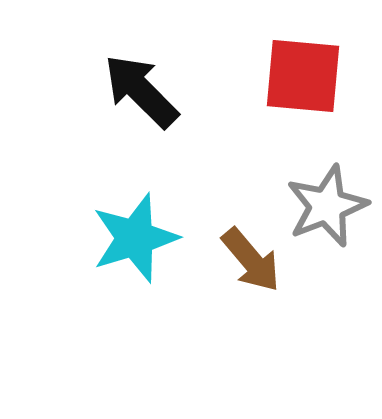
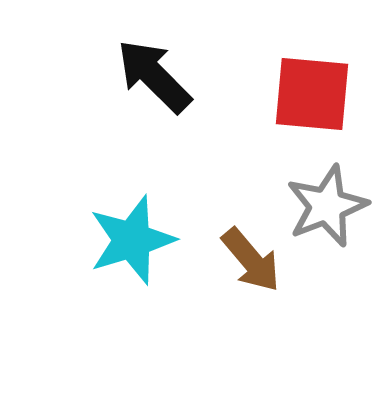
red square: moved 9 px right, 18 px down
black arrow: moved 13 px right, 15 px up
cyan star: moved 3 px left, 2 px down
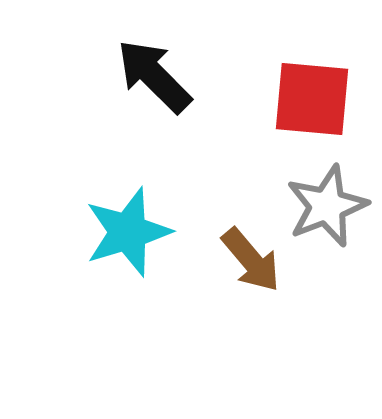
red square: moved 5 px down
cyan star: moved 4 px left, 8 px up
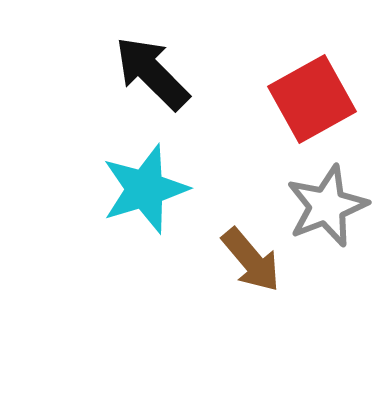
black arrow: moved 2 px left, 3 px up
red square: rotated 34 degrees counterclockwise
cyan star: moved 17 px right, 43 px up
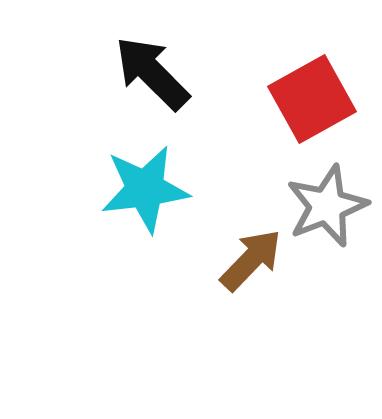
cyan star: rotated 10 degrees clockwise
brown arrow: rotated 96 degrees counterclockwise
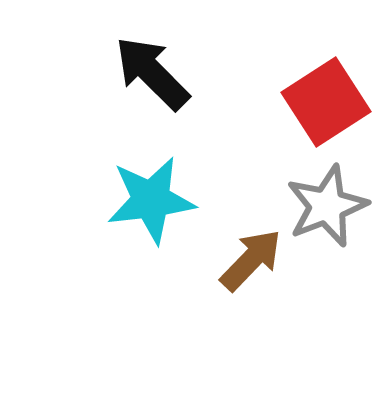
red square: moved 14 px right, 3 px down; rotated 4 degrees counterclockwise
cyan star: moved 6 px right, 11 px down
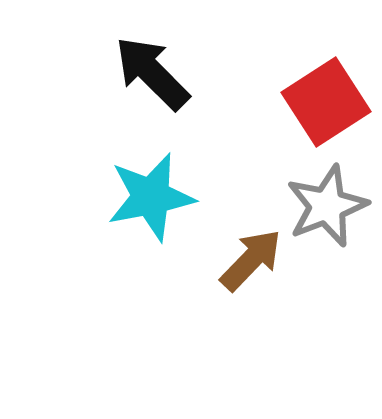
cyan star: moved 3 px up; rotated 4 degrees counterclockwise
